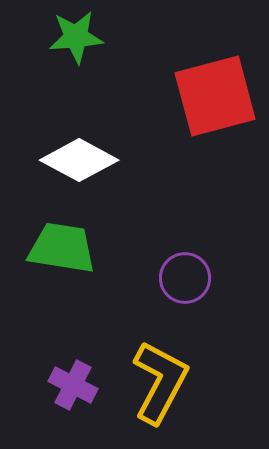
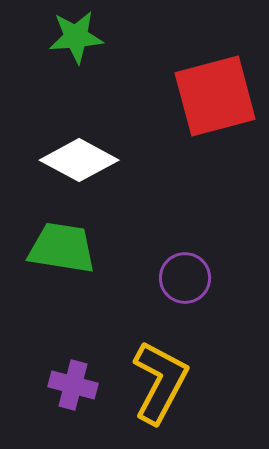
purple cross: rotated 12 degrees counterclockwise
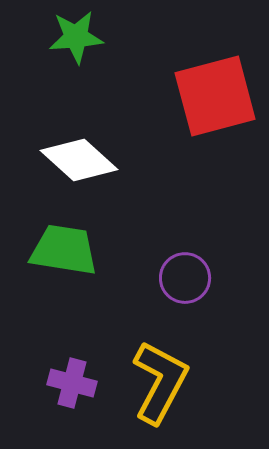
white diamond: rotated 14 degrees clockwise
green trapezoid: moved 2 px right, 2 px down
purple cross: moved 1 px left, 2 px up
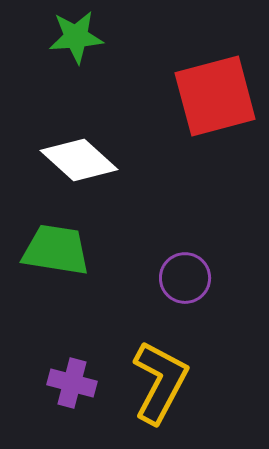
green trapezoid: moved 8 px left
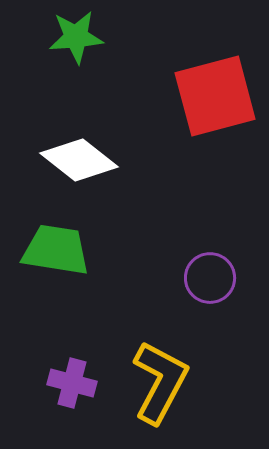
white diamond: rotated 4 degrees counterclockwise
purple circle: moved 25 px right
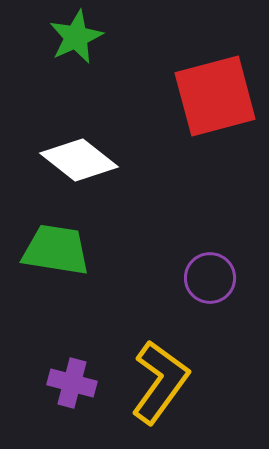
green star: rotated 20 degrees counterclockwise
yellow L-shape: rotated 8 degrees clockwise
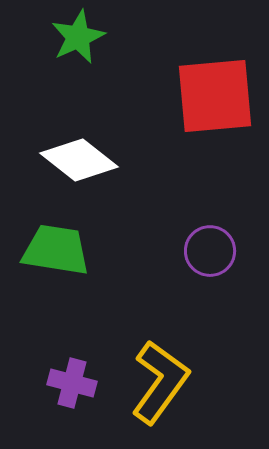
green star: moved 2 px right
red square: rotated 10 degrees clockwise
purple circle: moved 27 px up
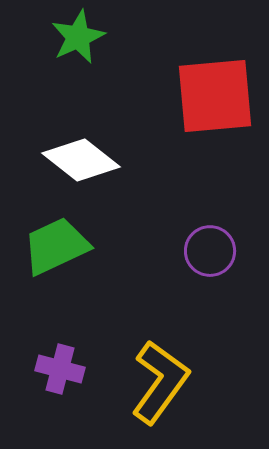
white diamond: moved 2 px right
green trapezoid: moved 4 px up; rotated 34 degrees counterclockwise
purple cross: moved 12 px left, 14 px up
